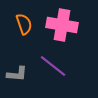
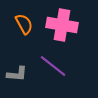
orange semicircle: rotated 10 degrees counterclockwise
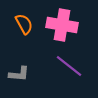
purple line: moved 16 px right
gray L-shape: moved 2 px right
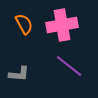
pink cross: rotated 20 degrees counterclockwise
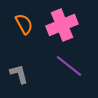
pink cross: rotated 12 degrees counterclockwise
gray L-shape: rotated 110 degrees counterclockwise
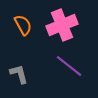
orange semicircle: moved 1 px left, 1 px down
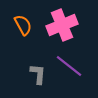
gray L-shape: moved 19 px right; rotated 20 degrees clockwise
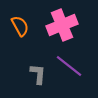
orange semicircle: moved 3 px left, 1 px down
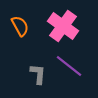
pink cross: moved 1 px right, 1 px down; rotated 32 degrees counterclockwise
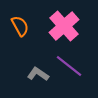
pink cross: moved 1 px right; rotated 12 degrees clockwise
gray L-shape: rotated 60 degrees counterclockwise
